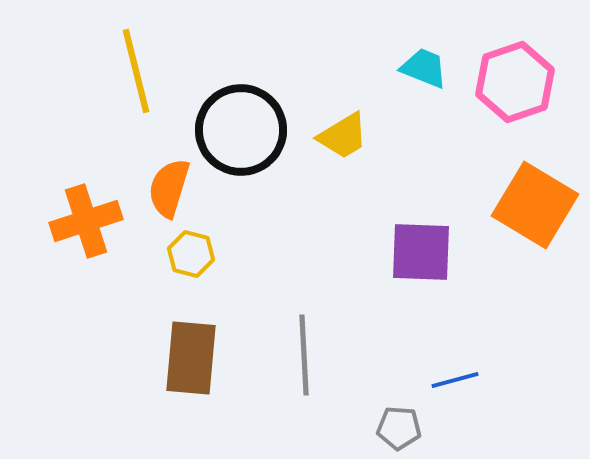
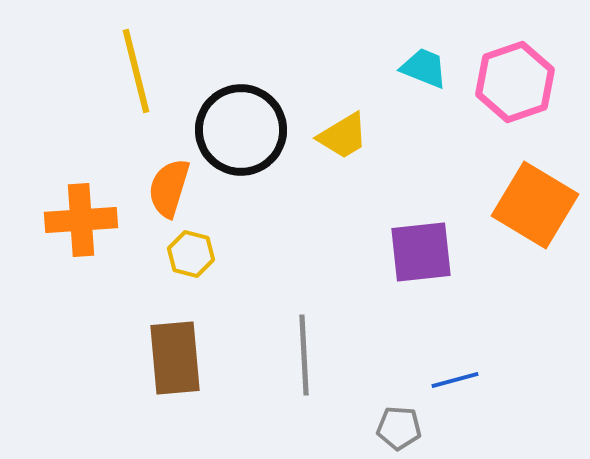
orange cross: moved 5 px left, 1 px up; rotated 14 degrees clockwise
purple square: rotated 8 degrees counterclockwise
brown rectangle: moved 16 px left; rotated 10 degrees counterclockwise
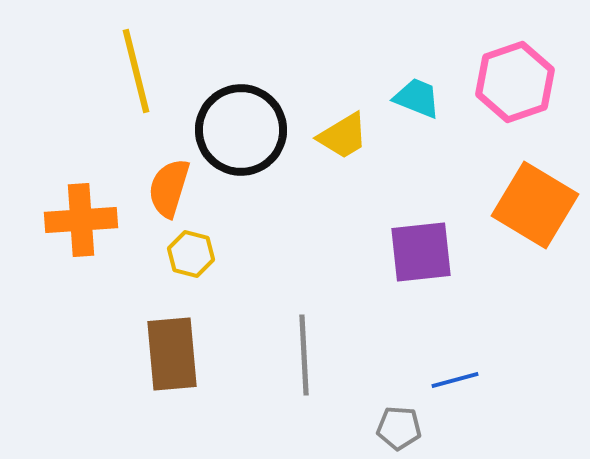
cyan trapezoid: moved 7 px left, 30 px down
brown rectangle: moved 3 px left, 4 px up
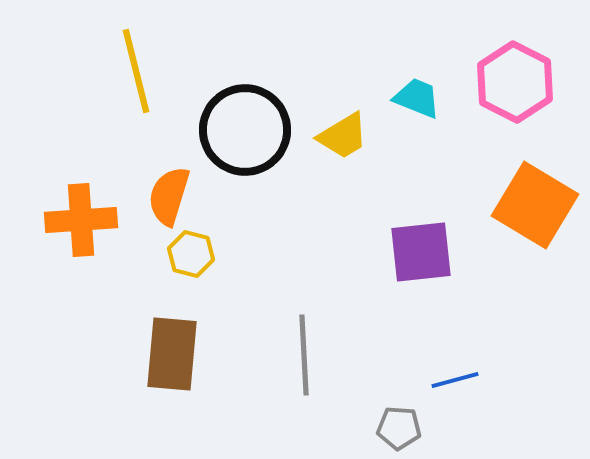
pink hexagon: rotated 14 degrees counterclockwise
black circle: moved 4 px right
orange semicircle: moved 8 px down
brown rectangle: rotated 10 degrees clockwise
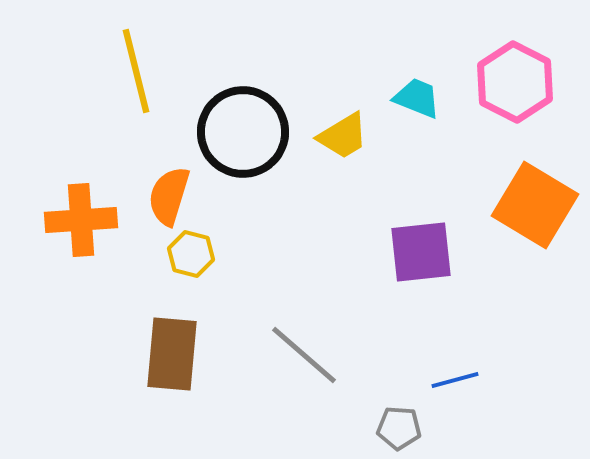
black circle: moved 2 px left, 2 px down
gray line: rotated 46 degrees counterclockwise
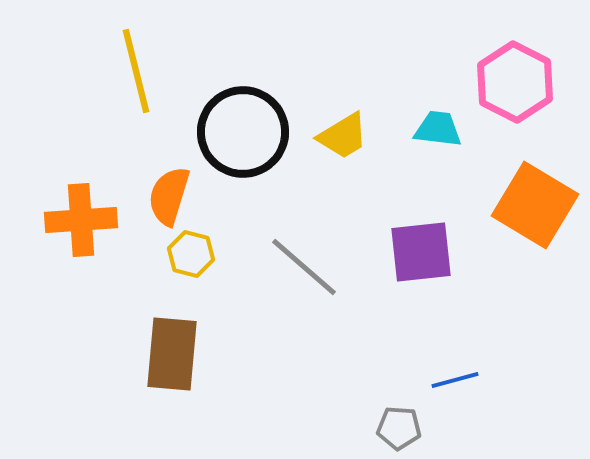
cyan trapezoid: moved 21 px right, 31 px down; rotated 15 degrees counterclockwise
gray line: moved 88 px up
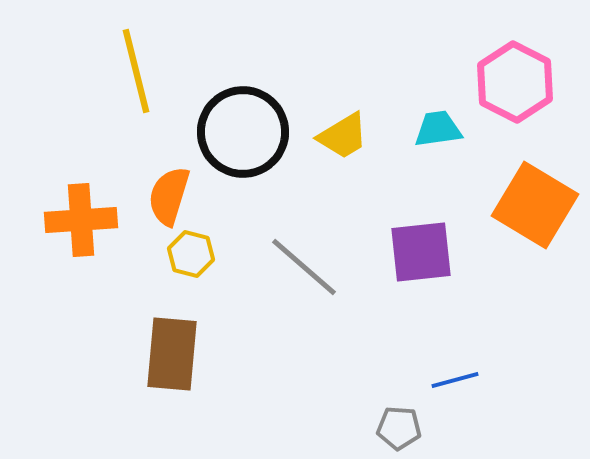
cyan trapezoid: rotated 15 degrees counterclockwise
